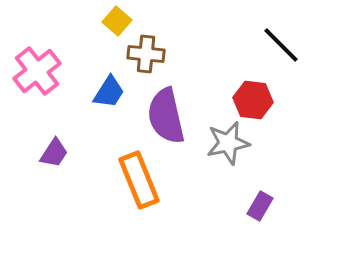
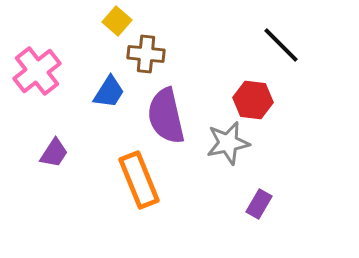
purple rectangle: moved 1 px left, 2 px up
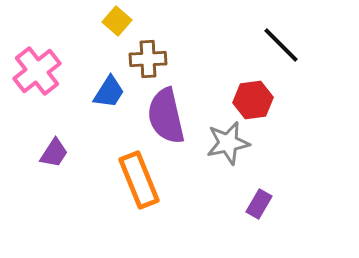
brown cross: moved 2 px right, 5 px down; rotated 9 degrees counterclockwise
red hexagon: rotated 15 degrees counterclockwise
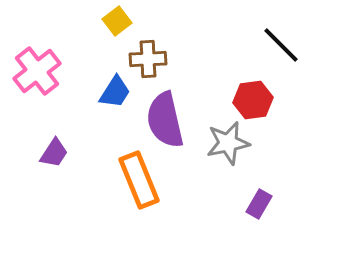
yellow square: rotated 12 degrees clockwise
blue trapezoid: moved 6 px right
purple semicircle: moved 1 px left, 4 px down
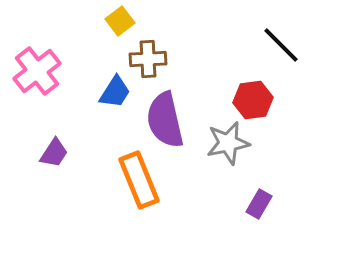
yellow square: moved 3 px right
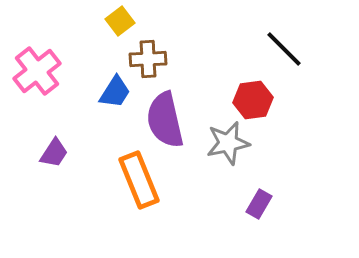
black line: moved 3 px right, 4 px down
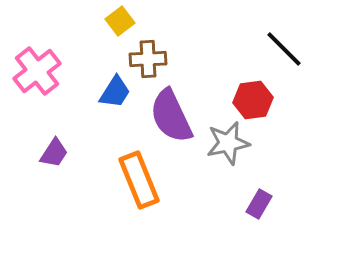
purple semicircle: moved 6 px right, 4 px up; rotated 12 degrees counterclockwise
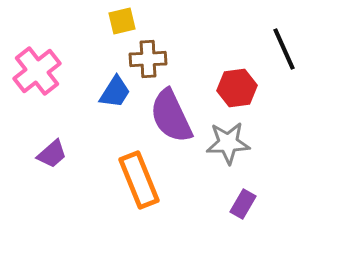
yellow square: moved 2 px right; rotated 24 degrees clockwise
black line: rotated 21 degrees clockwise
red hexagon: moved 16 px left, 12 px up
gray star: rotated 9 degrees clockwise
purple trapezoid: moved 2 px left, 1 px down; rotated 16 degrees clockwise
purple rectangle: moved 16 px left
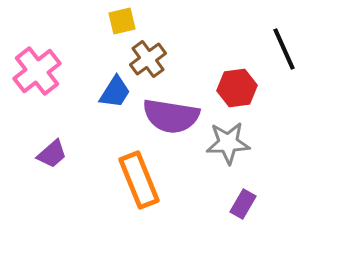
brown cross: rotated 33 degrees counterclockwise
purple semicircle: rotated 56 degrees counterclockwise
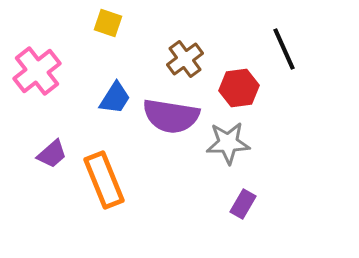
yellow square: moved 14 px left, 2 px down; rotated 32 degrees clockwise
brown cross: moved 37 px right
red hexagon: moved 2 px right
blue trapezoid: moved 6 px down
orange rectangle: moved 35 px left
